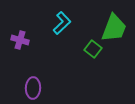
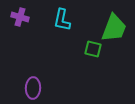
cyan L-shape: moved 3 px up; rotated 145 degrees clockwise
purple cross: moved 23 px up
green square: rotated 24 degrees counterclockwise
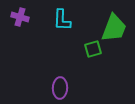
cyan L-shape: rotated 10 degrees counterclockwise
green square: rotated 30 degrees counterclockwise
purple ellipse: moved 27 px right
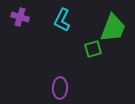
cyan L-shape: rotated 25 degrees clockwise
green trapezoid: moved 1 px left
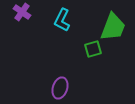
purple cross: moved 2 px right, 5 px up; rotated 18 degrees clockwise
green trapezoid: moved 1 px up
purple ellipse: rotated 15 degrees clockwise
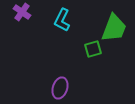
green trapezoid: moved 1 px right, 1 px down
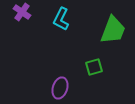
cyan L-shape: moved 1 px left, 1 px up
green trapezoid: moved 1 px left, 2 px down
green square: moved 1 px right, 18 px down
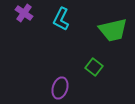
purple cross: moved 2 px right, 1 px down
green trapezoid: rotated 56 degrees clockwise
green square: rotated 36 degrees counterclockwise
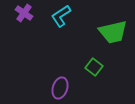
cyan L-shape: moved 3 px up; rotated 30 degrees clockwise
green trapezoid: moved 2 px down
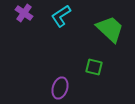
green trapezoid: moved 3 px left, 3 px up; rotated 124 degrees counterclockwise
green square: rotated 24 degrees counterclockwise
